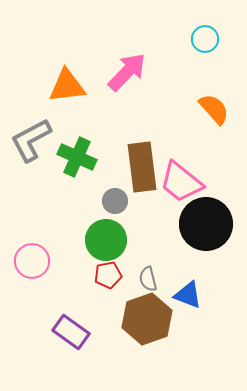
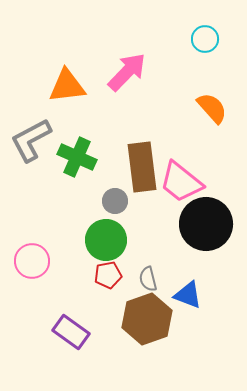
orange semicircle: moved 2 px left, 1 px up
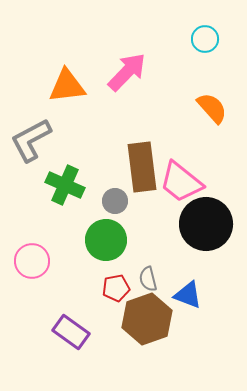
green cross: moved 12 px left, 28 px down
red pentagon: moved 8 px right, 13 px down
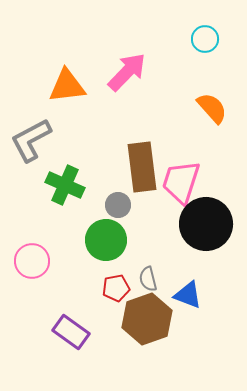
pink trapezoid: rotated 69 degrees clockwise
gray circle: moved 3 px right, 4 px down
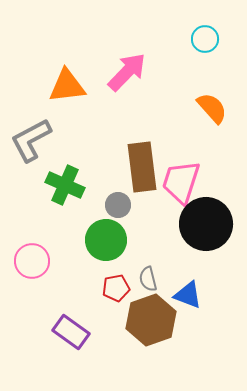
brown hexagon: moved 4 px right, 1 px down
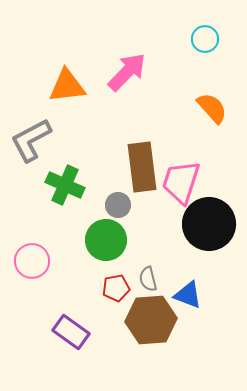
black circle: moved 3 px right
brown hexagon: rotated 15 degrees clockwise
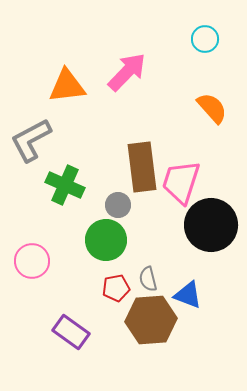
black circle: moved 2 px right, 1 px down
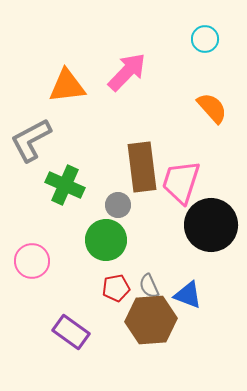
gray semicircle: moved 1 px right, 7 px down; rotated 10 degrees counterclockwise
